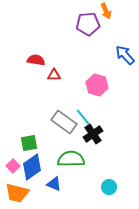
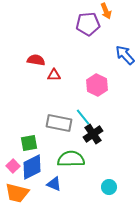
pink hexagon: rotated 10 degrees clockwise
gray rectangle: moved 5 px left, 1 px down; rotated 25 degrees counterclockwise
blue diamond: rotated 8 degrees clockwise
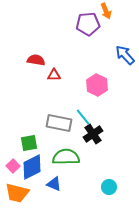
green semicircle: moved 5 px left, 2 px up
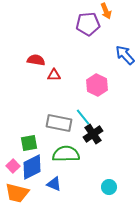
green semicircle: moved 3 px up
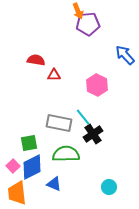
orange arrow: moved 28 px left
orange trapezoid: rotated 70 degrees clockwise
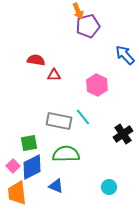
purple pentagon: moved 2 px down; rotated 10 degrees counterclockwise
gray rectangle: moved 2 px up
black cross: moved 30 px right
blue triangle: moved 2 px right, 2 px down
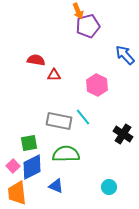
black cross: rotated 24 degrees counterclockwise
